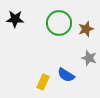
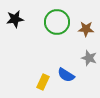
black star: rotated 12 degrees counterclockwise
green circle: moved 2 px left, 1 px up
brown star: rotated 21 degrees clockwise
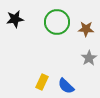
gray star: rotated 21 degrees clockwise
blue semicircle: moved 11 px down; rotated 12 degrees clockwise
yellow rectangle: moved 1 px left
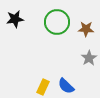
yellow rectangle: moved 1 px right, 5 px down
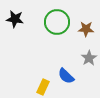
black star: rotated 18 degrees clockwise
blue semicircle: moved 10 px up
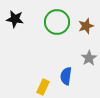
brown star: moved 3 px up; rotated 21 degrees counterclockwise
blue semicircle: rotated 54 degrees clockwise
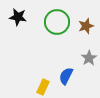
black star: moved 3 px right, 2 px up
blue semicircle: rotated 18 degrees clockwise
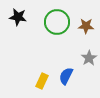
brown star: rotated 21 degrees clockwise
yellow rectangle: moved 1 px left, 6 px up
